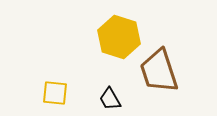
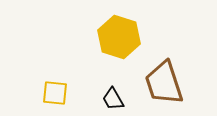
brown trapezoid: moved 5 px right, 12 px down
black trapezoid: moved 3 px right
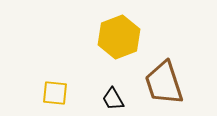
yellow hexagon: rotated 21 degrees clockwise
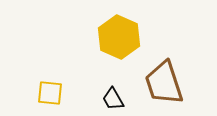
yellow hexagon: rotated 15 degrees counterclockwise
yellow square: moved 5 px left
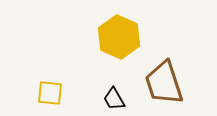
black trapezoid: moved 1 px right
